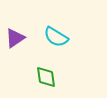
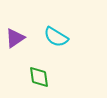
green diamond: moved 7 px left
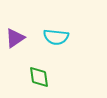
cyan semicircle: rotated 25 degrees counterclockwise
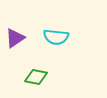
green diamond: moved 3 px left; rotated 70 degrees counterclockwise
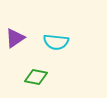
cyan semicircle: moved 5 px down
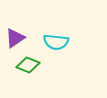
green diamond: moved 8 px left, 12 px up; rotated 10 degrees clockwise
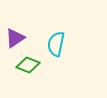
cyan semicircle: moved 2 px down; rotated 95 degrees clockwise
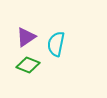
purple triangle: moved 11 px right, 1 px up
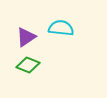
cyan semicircle: moved 5 px right, 16 px up; rotated 85 degrees clockwise
